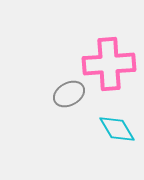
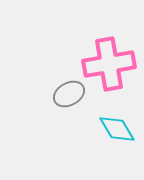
pink cross: rotated 6 degrees counterclockwise
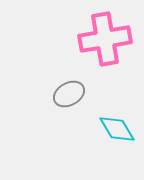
pink cross: moved 4 px left, 25 px up
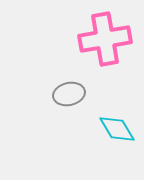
gray ellipse: rotated 16 degrees clockwise
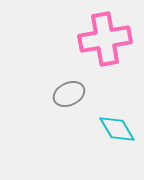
gray ellipse: rotated 12 degrees counterclockwise
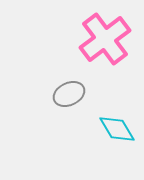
pink cross: rotated 27 degrees counterclockwise
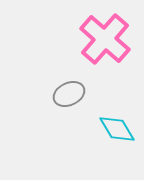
pink cross: rotated 12 degrees counterclockwise
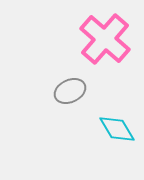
gray ellipse: moved 1 px right, 3 px up
